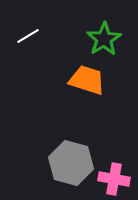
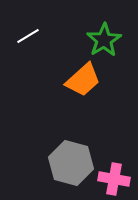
green star: moved 1 px down
orange trapezoid: moved 4 px left; rotated 120 degrees clockwise
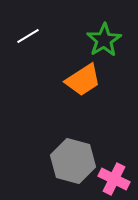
orange trapezoid: rotated 9 degrees clockwise
gray hexagon: moved 2 px right, 2 px up
pink cross: rotated 16 degrees clockwise
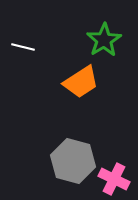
white line: moved 5 px left, 11 px down; rotated 45 degrees clockwise
orange trapezoid: moved 2 px left, 2 px down
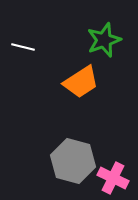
green star: rotated 12 degrees clockwise
pink cross: moved 1 px left, 1 px up
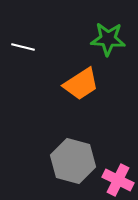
green star: moved 4 px right, 1 px up; rotated 24 degrees clockwise
orange trapezoid: moved 2 px down
pink cross: moved 5 px right, 2 px down
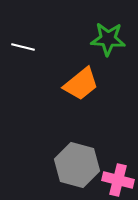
orange trapezoid: rotated 6 degrees counterclockwise
gray hexagon: moved 4 px right, 4 px down
pink cross: rotated 12 degrees counterclockwise
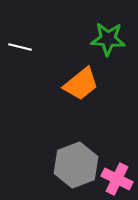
white line: moved 3 px left
gray hexagon: moved 1 px left; rotated 24 degrees clockwise
pink cross: moved 1 px left, 1 px up; rotated 12 degrees clockwise
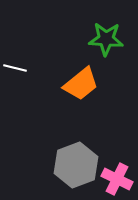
green star: moved 2 px left
white line: moved 5 px left, 21 px down
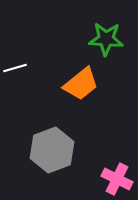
white line: rotated 30 degrees counterclockwise
gray hexagon: moved 24 px left, 15 px up
